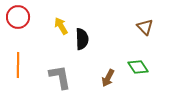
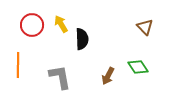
red circle: moved 14 px right, 8 px down
yellow arrow: moved 2 px up
brown arrow: moved 2 px up
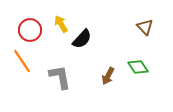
red circle: moved 2 px left, 5 px down
black semicircle: rotated 45 degrees clockwise
orange line: moved 4 px right, 4 px up; rotated 35 degrees counterclockwise
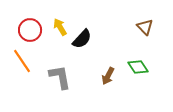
yellow arrow: moved 1 px left, 3 px down
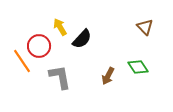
red circle: moved 9 px right, 16 px down
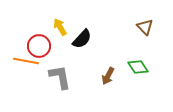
orange line: moved 4 px right; rotated 45 degrees counterclockwise
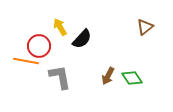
brown triangle: rotated 36 degrees clockwise
green diamond: moved 6 px left, 11 px down
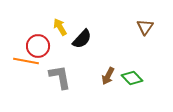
brown triangle: rotated 18 degrees counterclockwise
red circle: moved 1 px left
green diamond: rotated 10 degrees counterclockwise
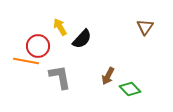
green diamond: moved 2 px left, 11 px down
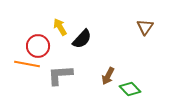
orange line: moved 1 px right, 3 px down
gray L-shape: moved 2 px up; rotated 84 degrees counterclockwise
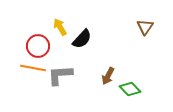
orange line: moved 6 px right, 4 px down
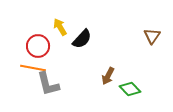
brown triangle: moved 7 px right, 9 px down
gray L-shape: moved 12 px left, 9 px down; rotated 100 degrees counterclockwise
